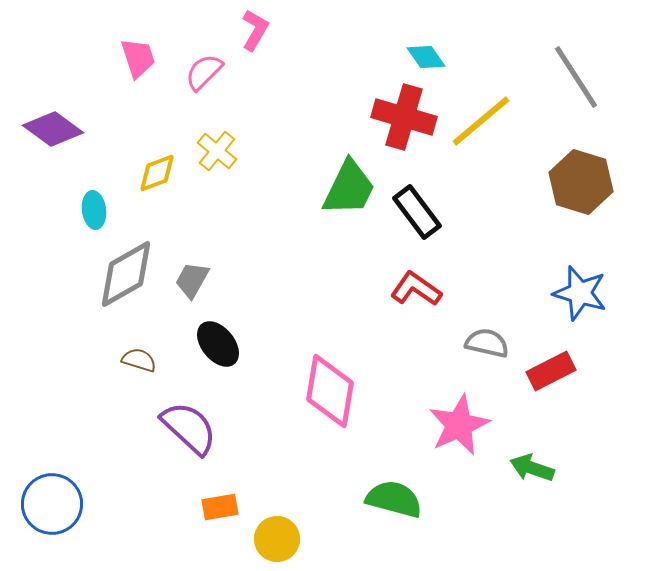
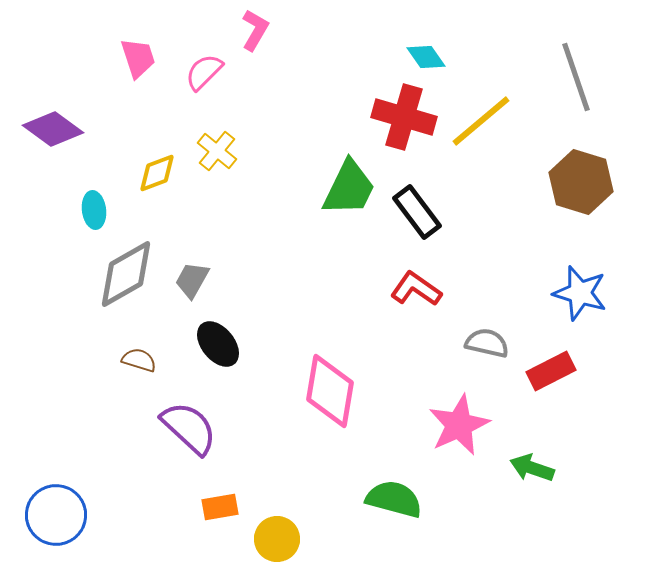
gray line: rotated 14 degrees clockwise
blue circle: moved 4 px right, 11 px down
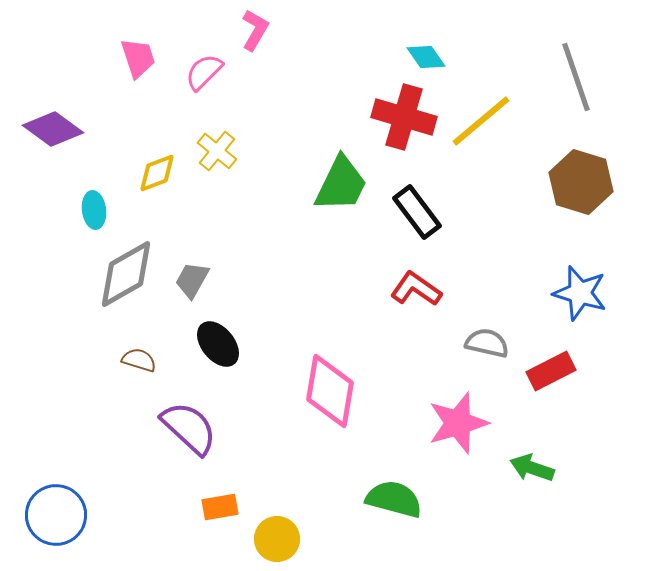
green trapezoid: moved 8 px left, 4 px up
pink star: moved 1 px left, 2 px up; rotated 8 degrees clockwise
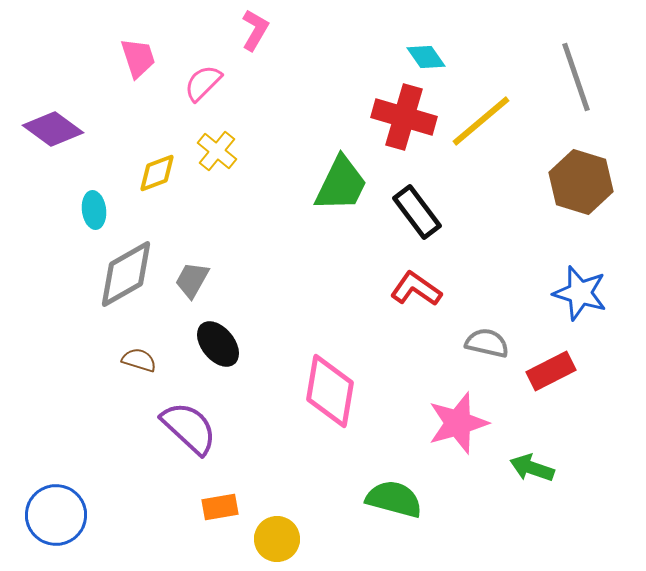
pink semicircle: moved 1 px left, 11 px down
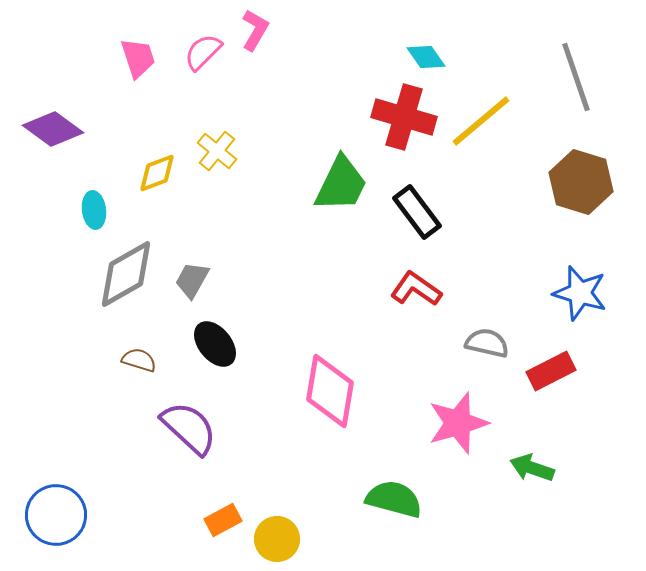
pink semicircle: moved 31 px up
black ellipse: moved 3 px left
orange rectangle: moved 3 px right, 13 px down; rotated 18 degrees counterclockwise
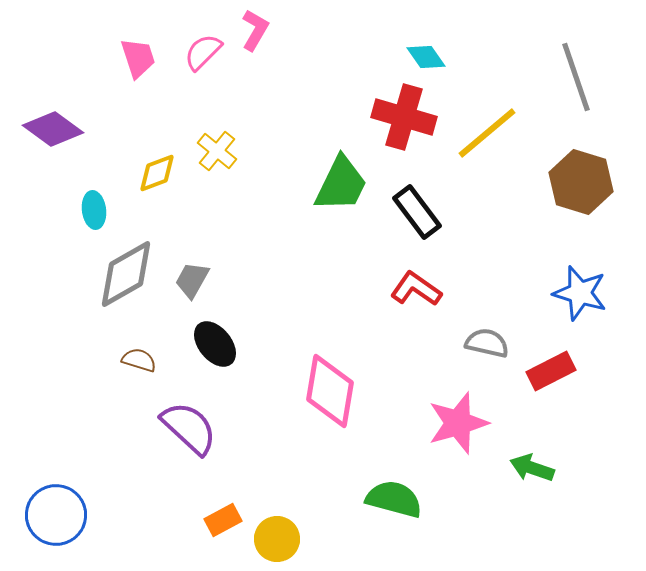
yellow line: moved 6 px right, 12 px down
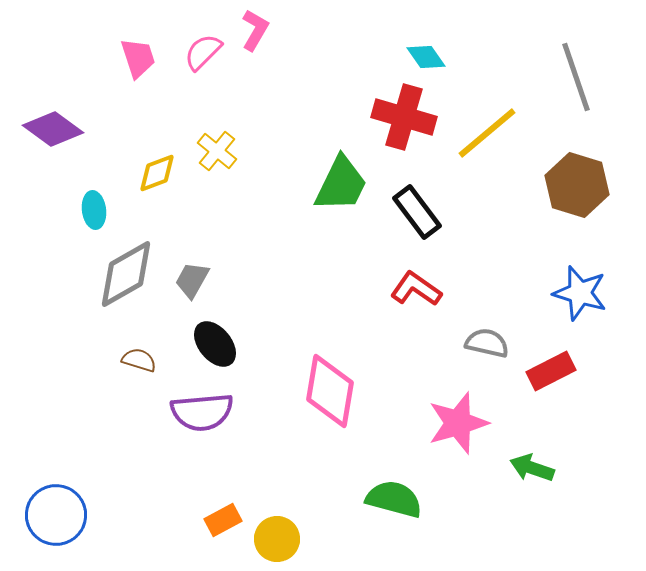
brown hexagon: moved 4 px left, 3 px down
purple semicircle: moved 13 px right, 16 px up; rotated 132 degrees clockwise
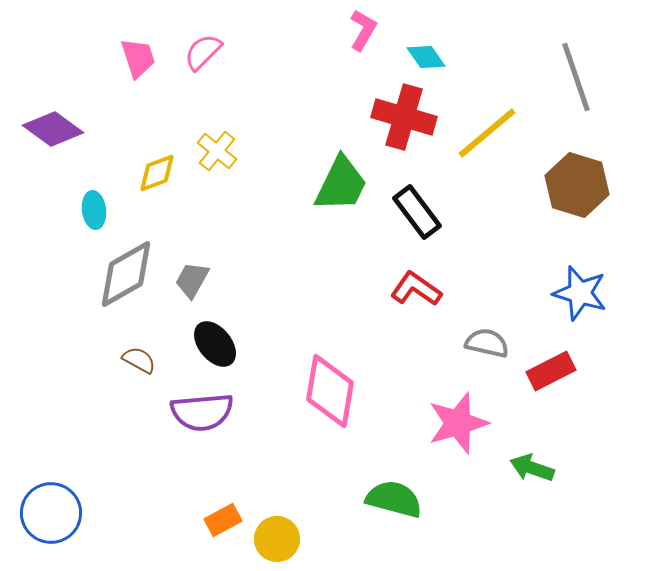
pink L-shape: moved 108 px right
brown semicircle: rotated 12 degrees clockwise
blue circle: moved 5 px left, 2 px up
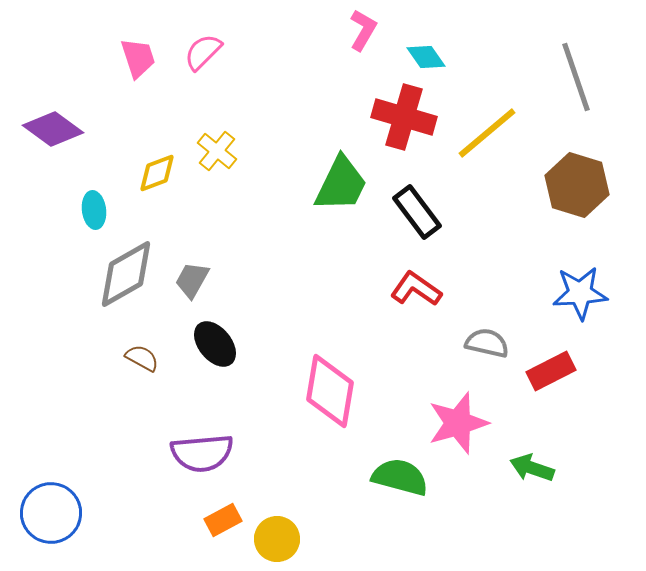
blue star: rotated 20 degrees counterclockwise
brown semicircle: moved 3 px right, 2 px up
purple semicircle: moved 41 px down
green semicircle: moved 6 px right, 22 px up
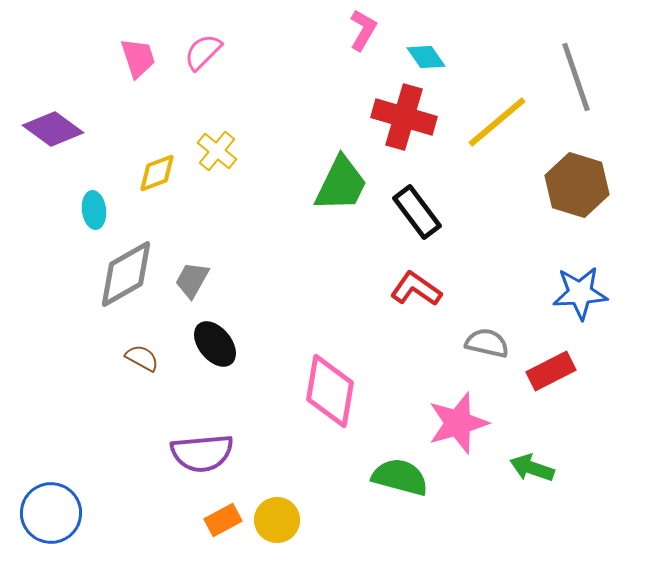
yellow line: moved 10 px right, 11 px up
yellow circle: moved 19 px up
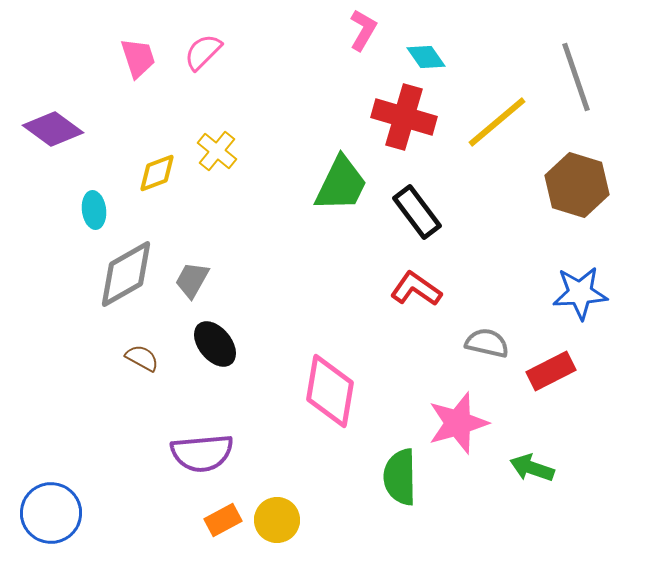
green semicircle: rotated 106 degrees counterclockwise
